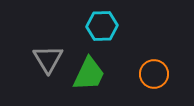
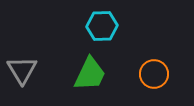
gray triangle: moved 26 px left, 11 px down
green trapezoid: moved 1 px right
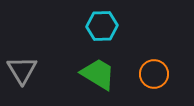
green trapezoid: moved 8 px right; rotated 84 degrees counterclockwise
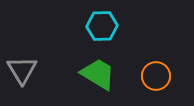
orange circle: moved 2 px right, 2 px down
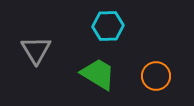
cyan hexagon: moved 6 px right
gray triangle: moved 14 px right, 20 px up
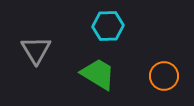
orange circle: moved 8 px right
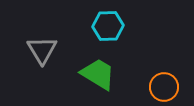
gray triangle: moved 6 px right
orange circle: moved 11 px down
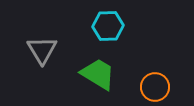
orange circle: moved 9 px left
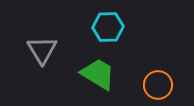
cyan hexagon: moved 1 px down
orange circle: moved 3 px right, 2 px up
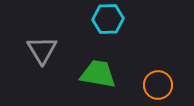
cyan hexagon: moved 8 px up
green trapezoid: rotated 21 degrees counterclockwise
